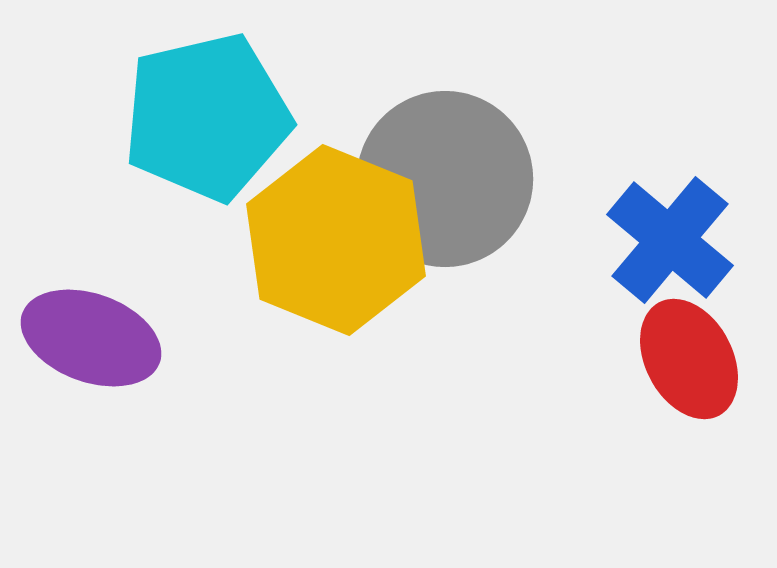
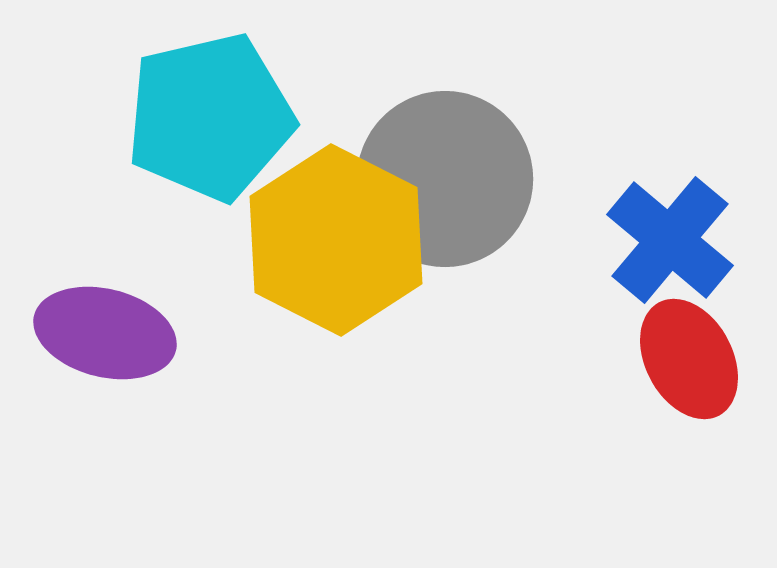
cyan pentagon: moved 3 px right
yellow hexagon: rotated 5 degrees clockwise
purple ellipse: moved 14 px right, 5 px up; rotated 6 degrees counterclockwise
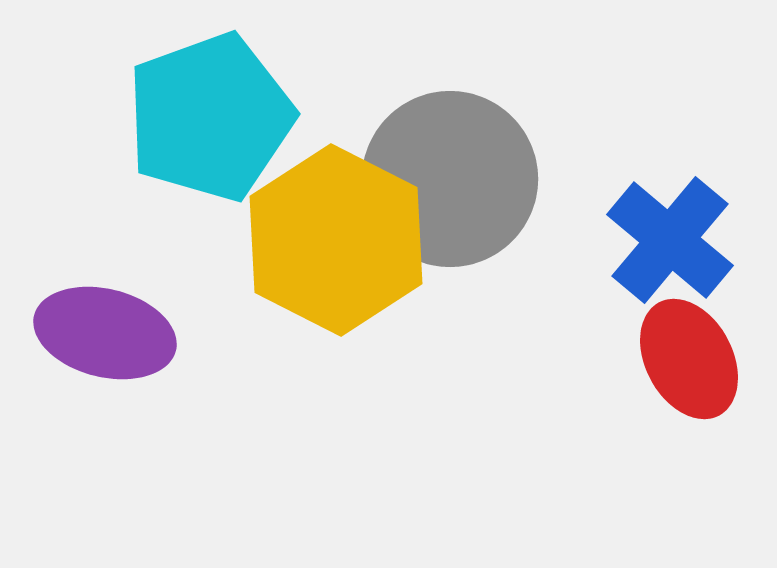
cyan pentagon: rotated 7 degrees counterclockwise
gray circle: moved 5 px right
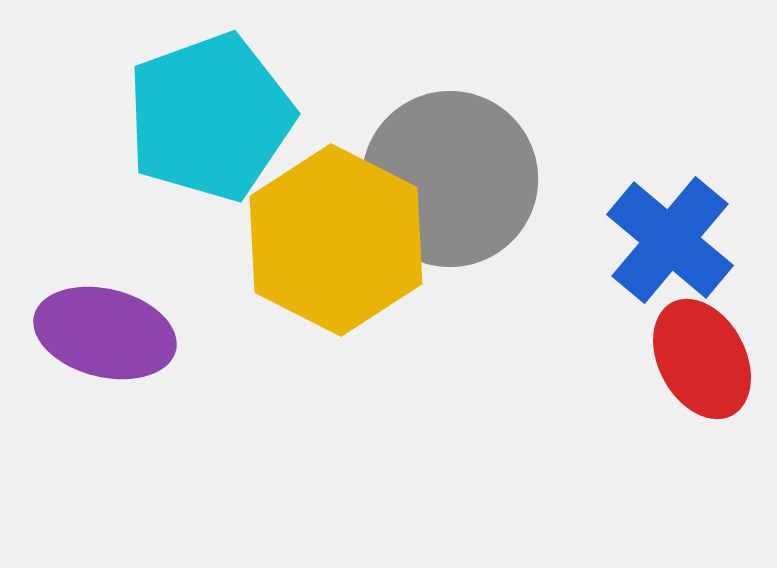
red ellipse: moved 13 px right
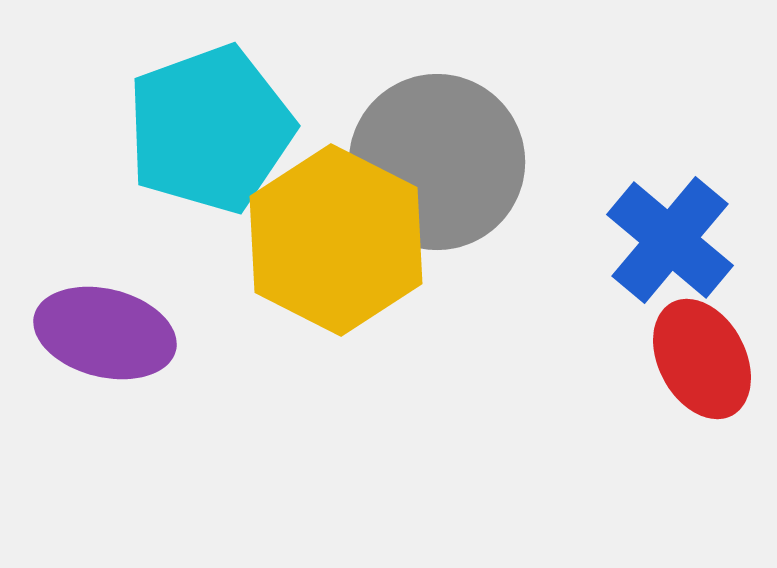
cyan pentagon: moved 12 px down
gray circle: moved 13 px left, 17 px up
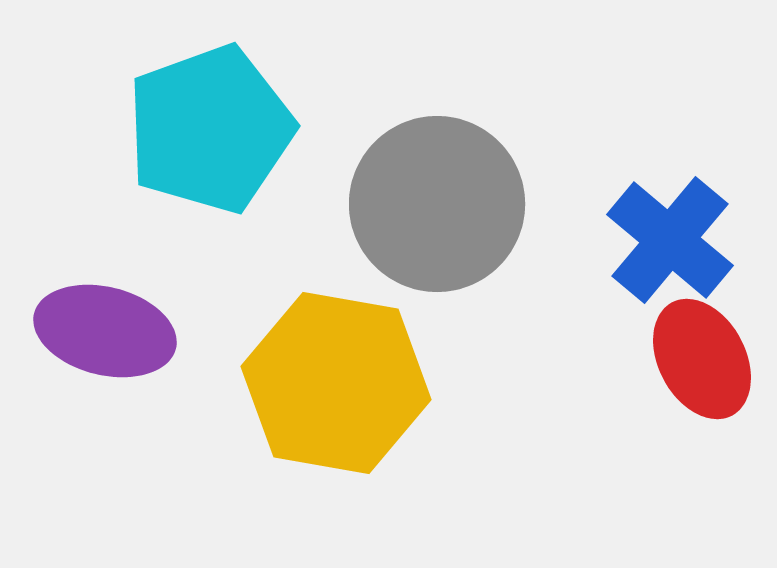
gray circle: moved 42 px down
yellow hexagon: moved 143 px down; rotated 17 degrees counterclockwise
purple ellipse: moved 2 px up
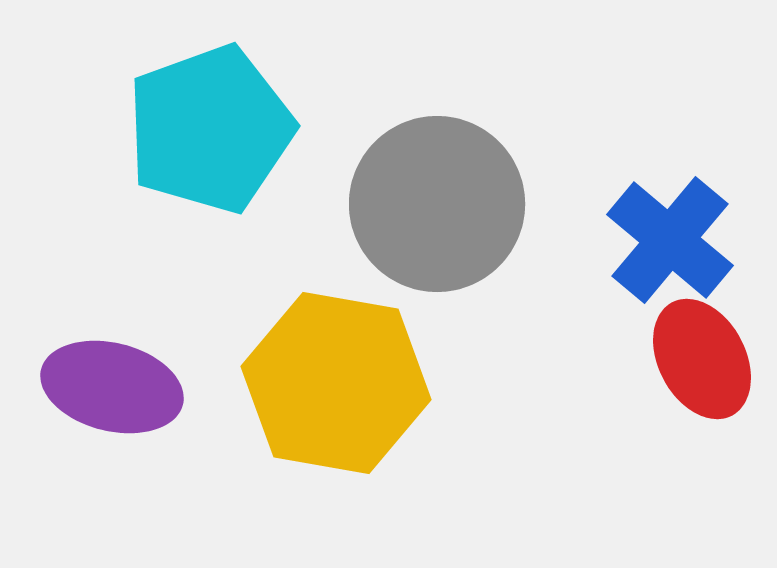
purple ellipse: moved 7 px right, 56 px down
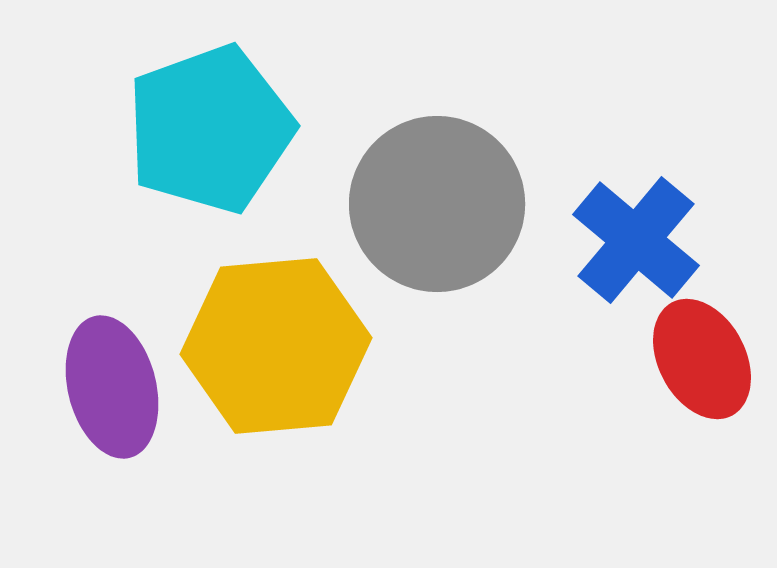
blue cross: moved 34 px left
yellow hexagon: moved 60 px left, 37 px up; rotated 15 degrees counterclockwise
purple ellipse: rotated 62 degrees clockwise
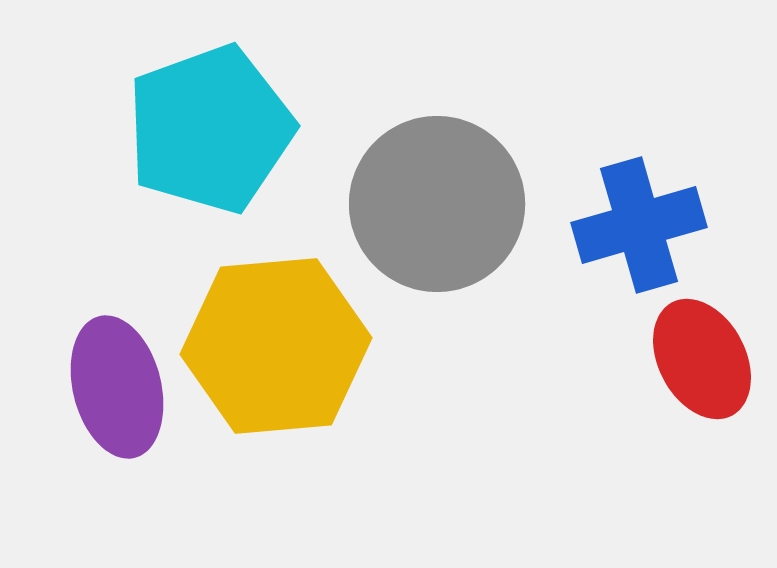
blue cross: moved 3 px right, 15 px up; rotated 34 degrees clockwise
purple ellipse: moved 5 px right
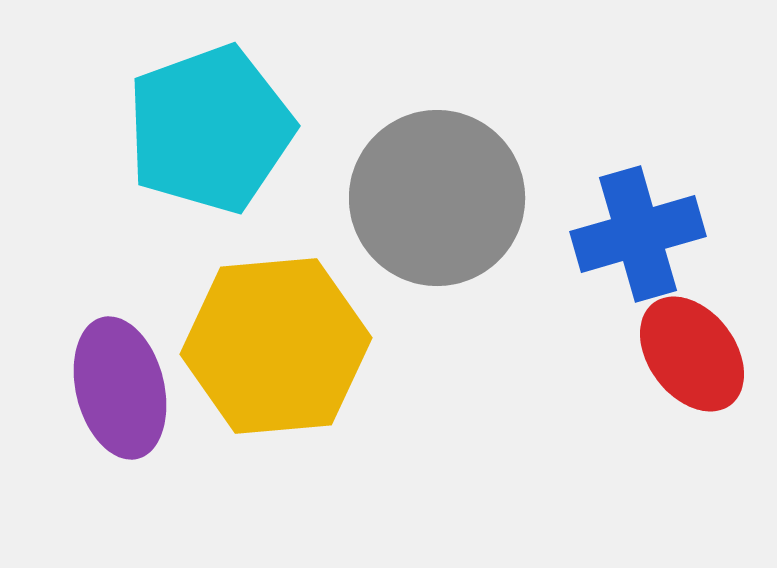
gray circle: moved 6 px up
blue cross: moved 1 px left, 9 px down
red ellipse: moved 10 px left, 5 px up; rotated 9 degrees counterclockwise
purple ellipse: moved 3 px right, 1 px down
